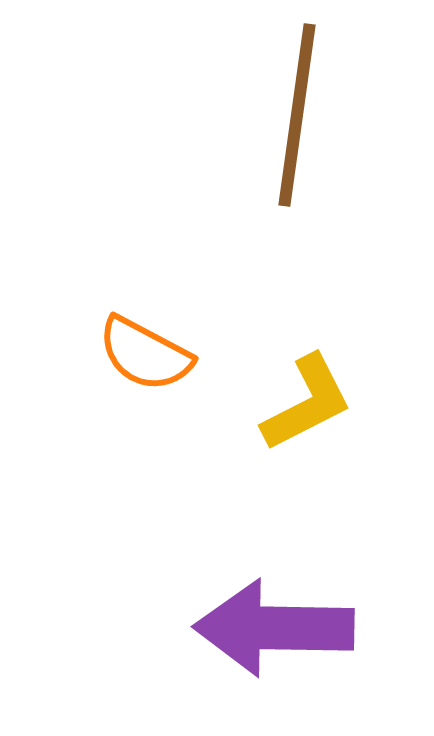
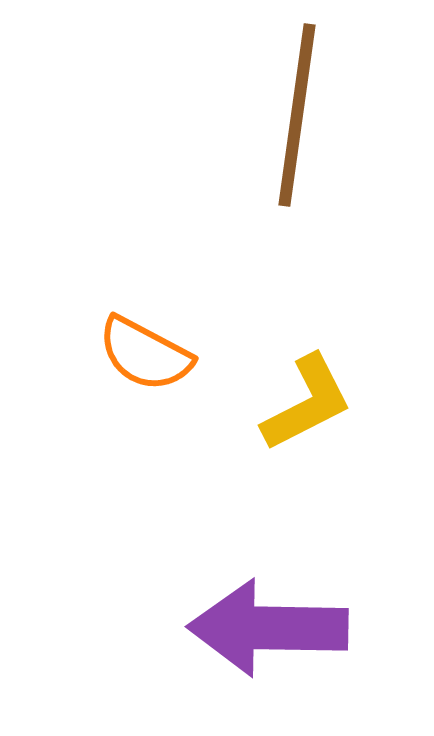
purple arrow: moved 6 px left
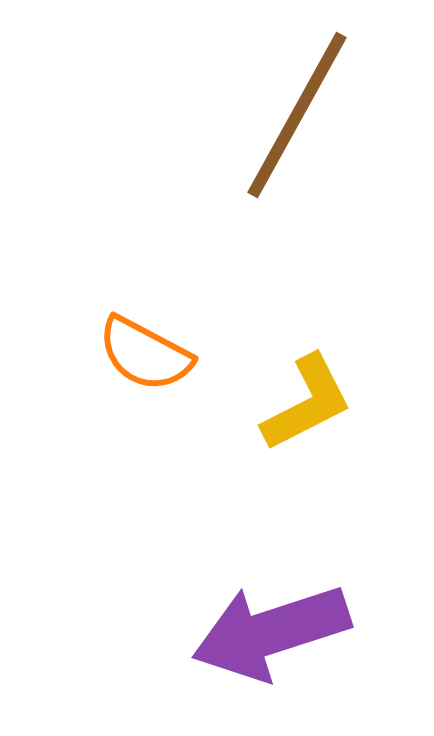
brown line: rotated 21 degrees clockwise
purple arrow: moved 3 px right, 4 px down; rotated 19 degrees counterclockwise
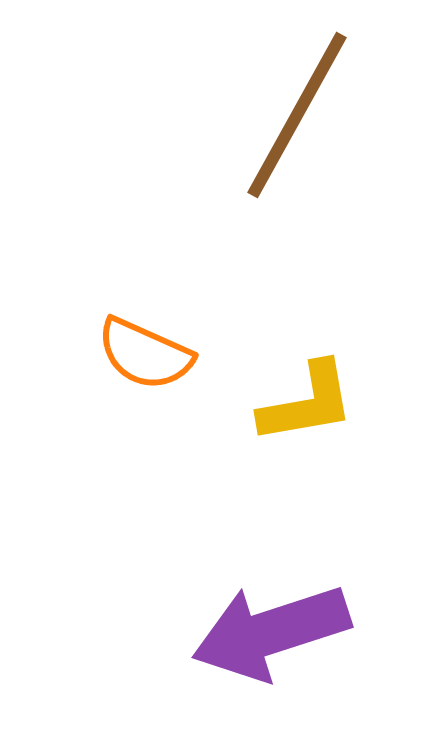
orange semicircle: rotated 4 degrees counterclockwise
yellow L-shape: rotated 17 degrees clockwise
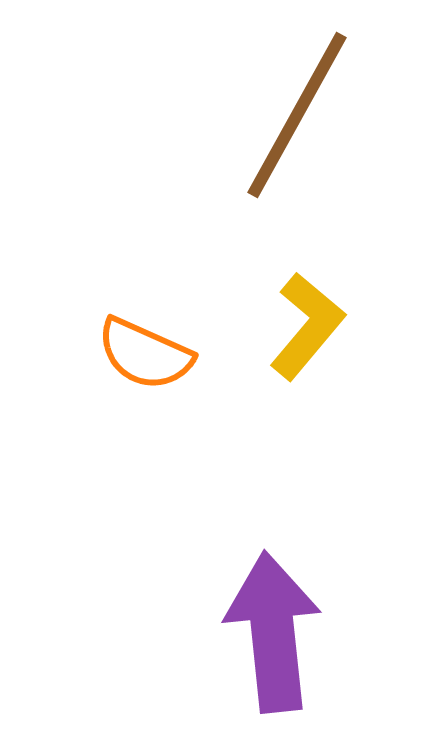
yellow L-shape: moved 77 px up; rotated 40 degrees counterclockwise
purple arrow: moved 2 px right; rotated 102 degrees clockwise
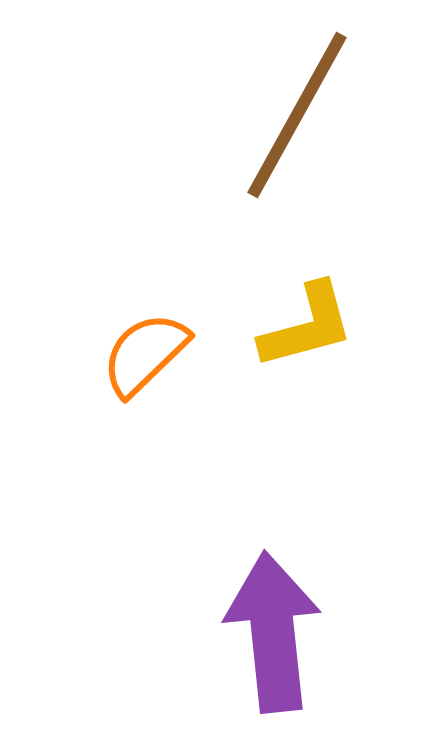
yellow L-shape: rotated 35 degrees clockwise
orange semicircle: rotated 112 degrees clockwise
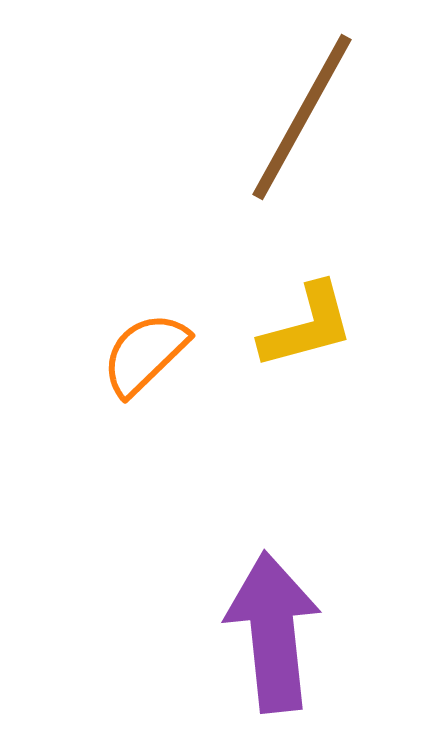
brown line: moved 5 px right, 2 px down
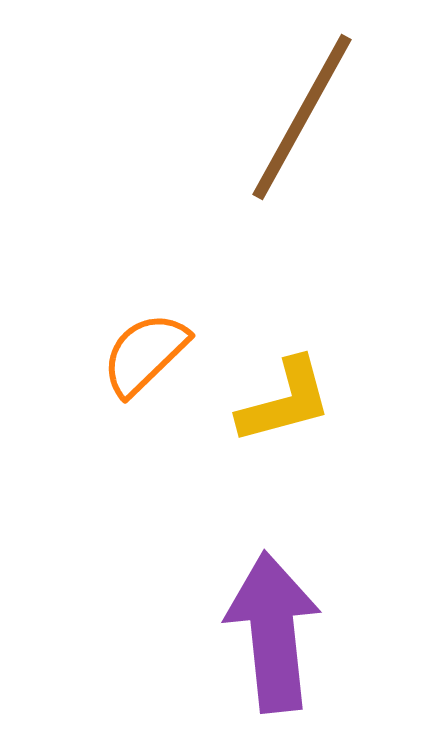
yellow L-shape: moved 22 px left, 75 px down
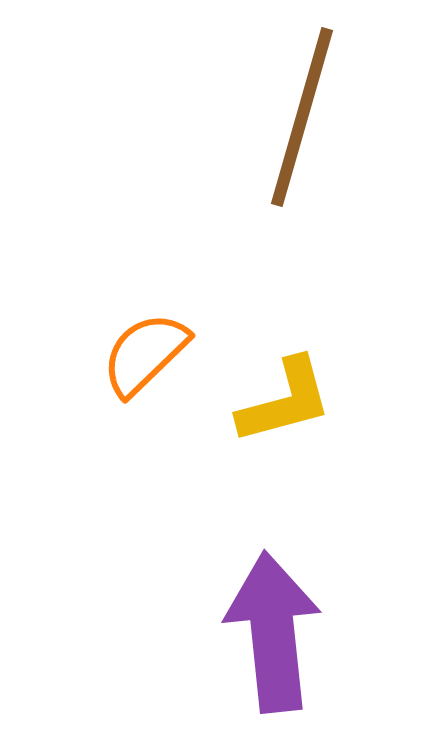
brown line: rotated 13 degrees counterclockwise
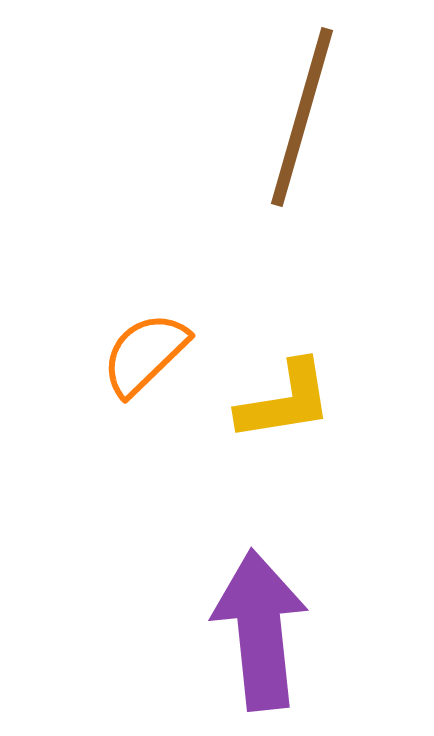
yellow L-shape: rotated 6 degrees clockwise
purple arrow: moved 13 px left, 2 px up
